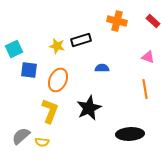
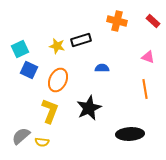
cyan square: moved 6 px right
blue square: rotated 18 degrees clockwise
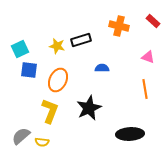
orange cross: moved 2 px right, 5 px down
blue square: rotated 18 degrees counterclockwise
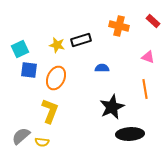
yellow star: moved 1 px up
orange ellipse: moved 2 px left, 2 px up
black star: moved 23 px right, 1 px up
